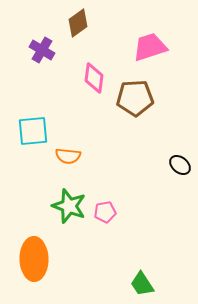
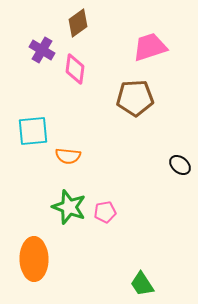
pink diamond: moved 19 px left, 9 px up
green star: moved 1 px down
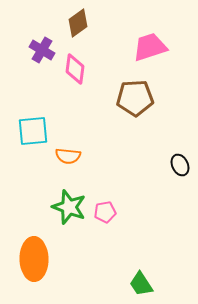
black ellipse: rotated 25 degrees clockwise
green trapezoid: moved 1 px left
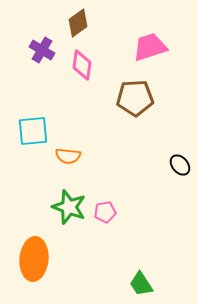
pink diamond: moved 7 px right, 4 px up
black ellipse: rotated 15 degrees counterclockwise
orange ellipse: rotated 6 degrees clockwise
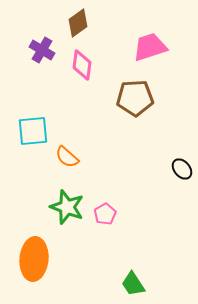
orange semicircle: moved 1 px left, 1 px down; rotated 35 degrees clockwise
black ellipse: moved 2 px right, 4 px down
green star: moved 2 px left
pink pentagon: moved 2 px down; rotated 20 degrees counterclockwise
green trapezoid: moved 8 px left
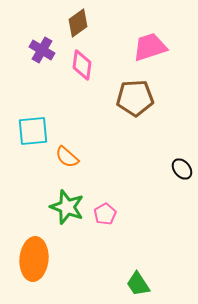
green trapezoid: moved 5 px right
